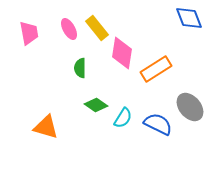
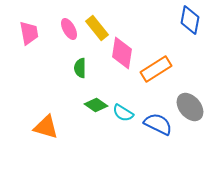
blue diamond: moved 1 px right, 2 px down; rotated 32 degrees clockwise
cyan semicircle: moved 5 px up; rotated 90 degrees clockwise
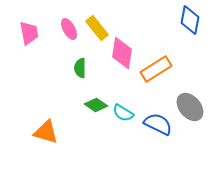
orange triangle: moved 5 px down
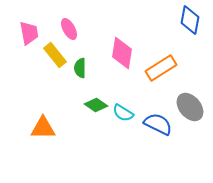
yellow rectangle: moved 42 px left, 27 px down
orange rectangle: moved 5 px right, 1 px up
orange triangle: moved 3 px left, 4 px up; rotated 16 degrees counterclockwise
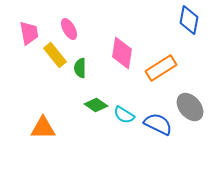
blue diamond: moved 1 px left
cyan semicircle: moved 1 px right, 2 px down
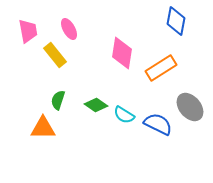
blue diamond: moved 13 px left, 1 px down
pink trapezoid: moved 1 px left, 2 px up
green semicircle: moved 22 px left, 32 px down; rotated 18 degrees clockwise
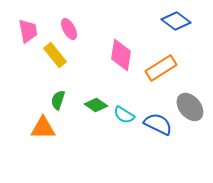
blue diamond: rotated 64 degrees counterclockwise
pink diamond: moved 1 px left, 2 px down
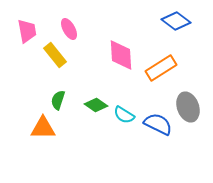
pink trapezoid: moved 1 px left
pink diamond: rotated 12 degrees counterclockwise
gray ellipse: moved 2 px left; rotated 20 degrees clockwise
